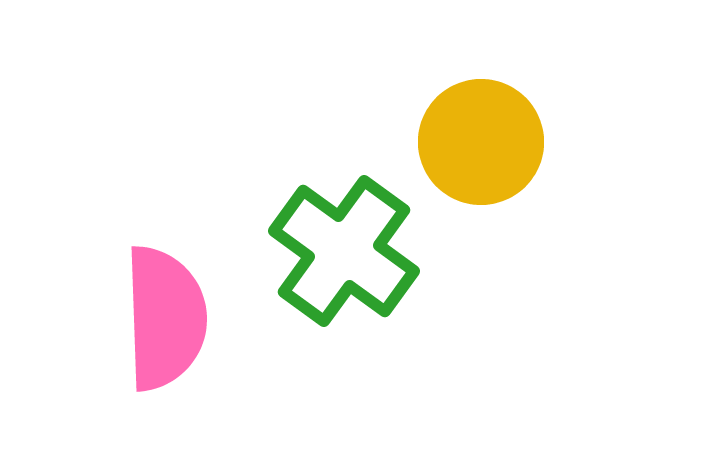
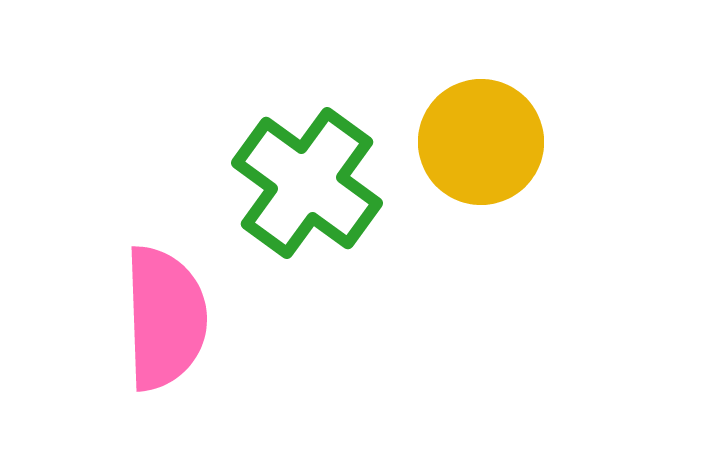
green cross: moved 37 px left, 68 px up
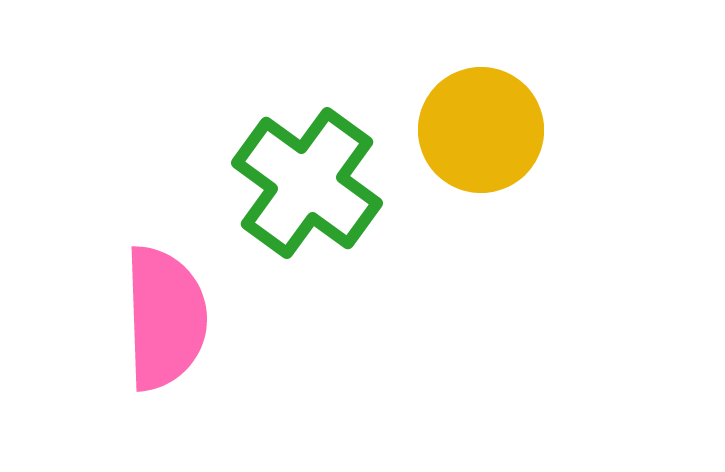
yellow circle: moved 12 px up
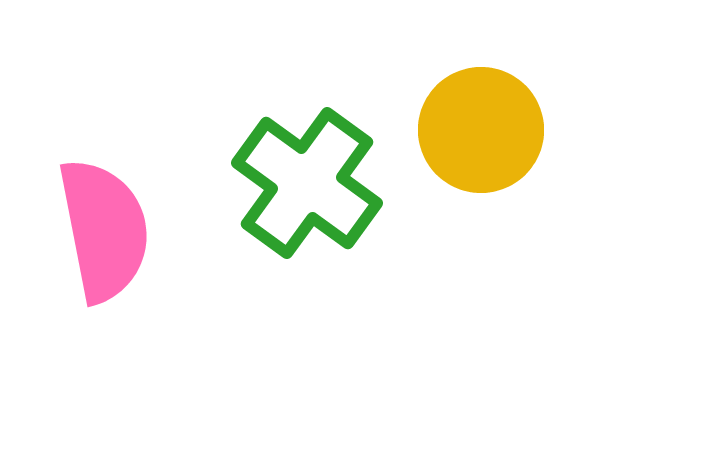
pink semicircle: moved 61 px left, 88 px up; rotated 9 degrees counterclockwise
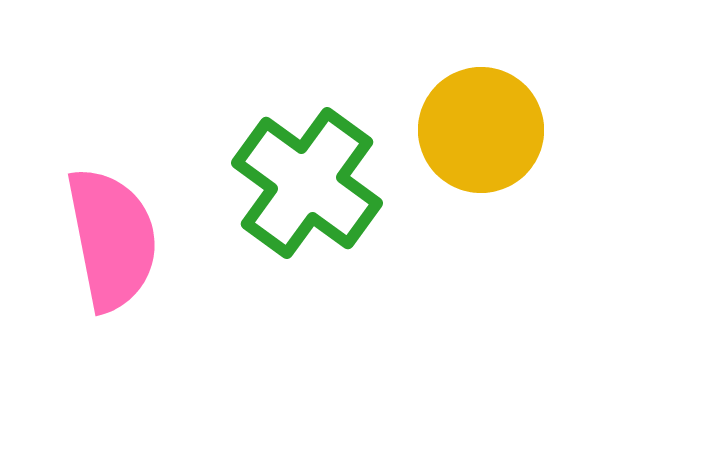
pink semicircle: moved 8 px right, 9 px down
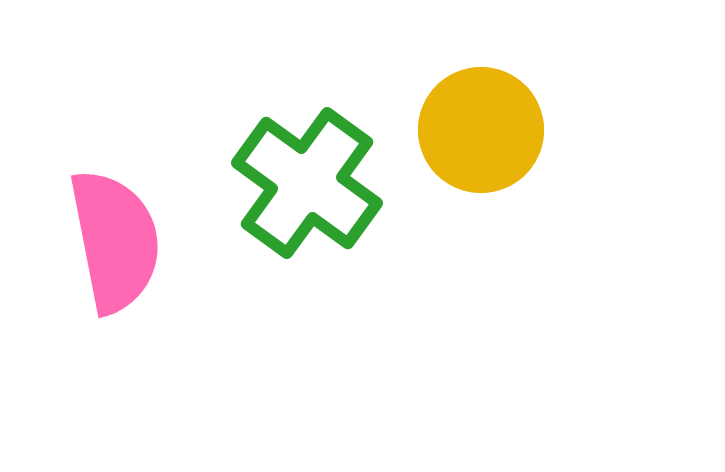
pink semicircle: moved 3 px right, 2 px down
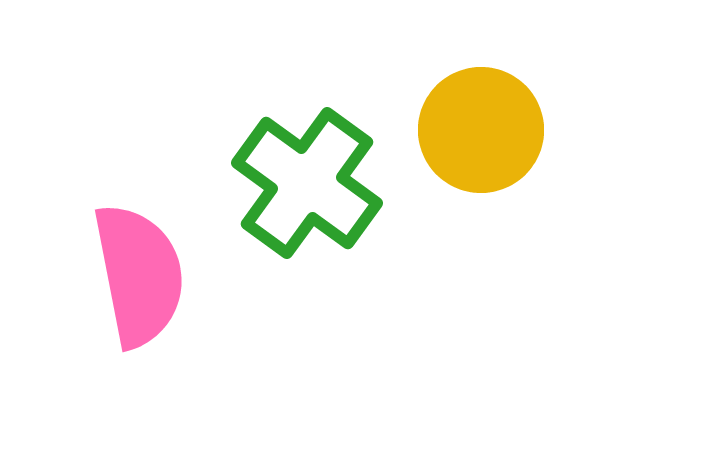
pink semicircle: moved 24 px right, 34 px down
